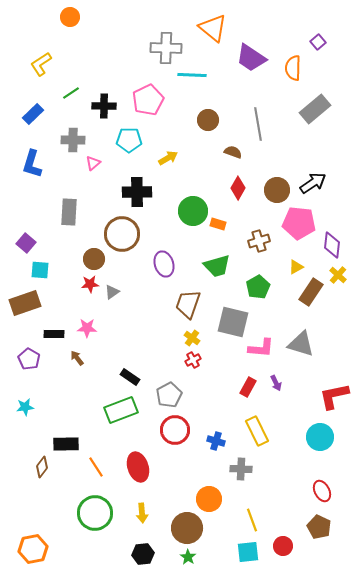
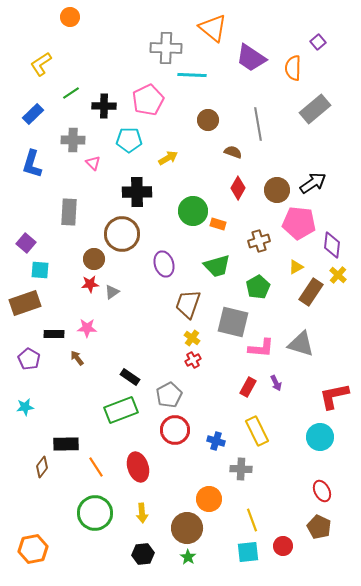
pink triangle at (93, 163): rotated 35 degrees counterclockwise
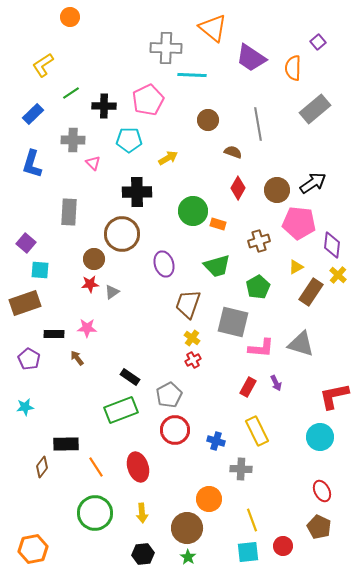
yellow L-shape at (41, 64): moved 2 px right, 1 px down
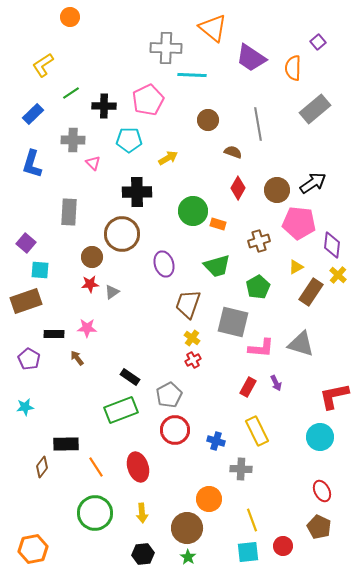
brown circle at (94, 259): moved 2 px left, 2 px up
brown rectangle at (25, 303): moved 1 px right, 2 px up
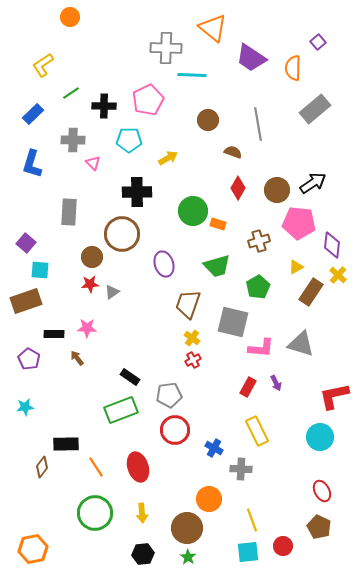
gray pentagon at (169, 395): rotated 20 degrees clockwise
blue cross at (216, 441): moved 2 px left, 7 px down; rotated 12 degrees clockwise
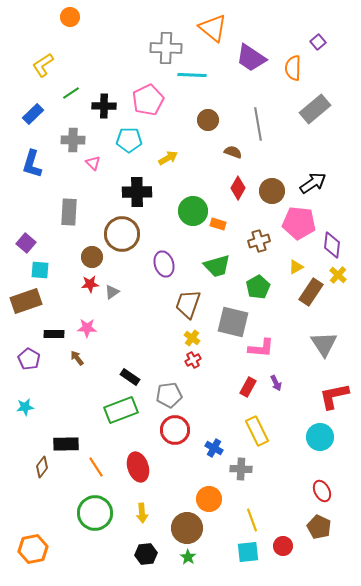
brown circle at (277, 190): moved 5 px left, 1 px down
gray triangle at (301, 344): moved 23 px right; rotated 40 degrees clockwise
black hexagon at (143, 554): moved 3 px right
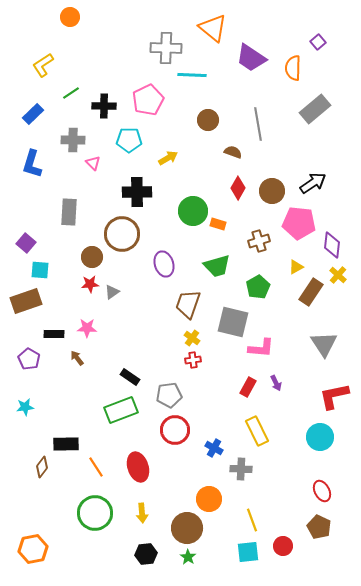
red cross at (193, 360): rotated 21 degrees clockwise
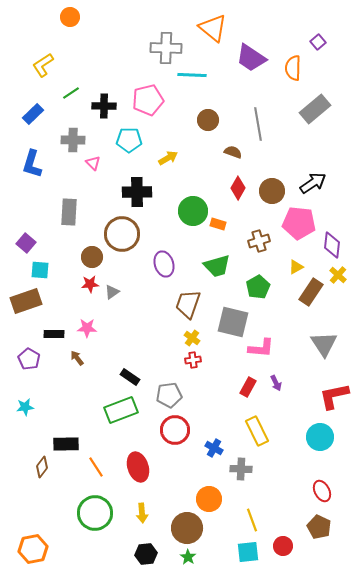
pink pentagon at (148, 100): rotated 12 degrees clockwise
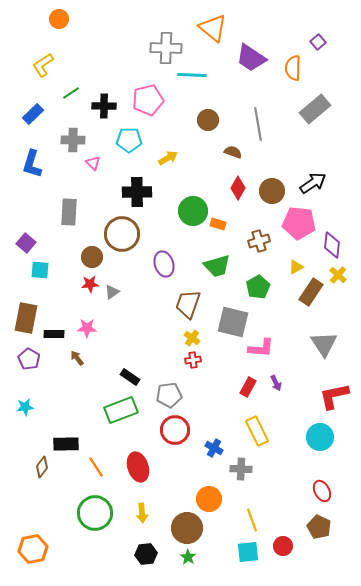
orange circle at (70, 17): moved 11 px left, 2 px down
brown rectangle at (26, 301): moved 17 px down; rotated 60 degrees counterclockwise
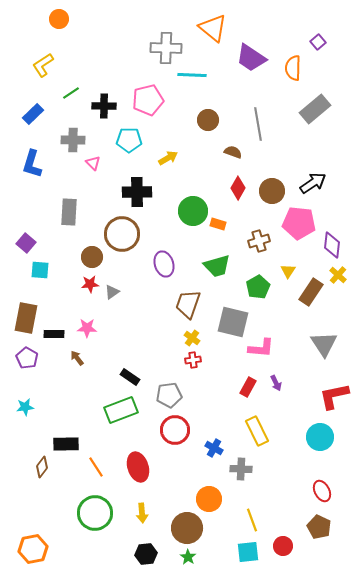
yellow triangle at (296, 267): moved 8 px left, 4 px down; rotated 28 degrees counterclockwise
purple pentagon at (29, 359): moved 2 px left, 1 px up
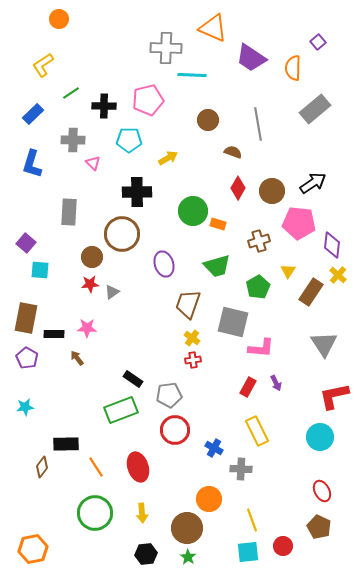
orange triangle at (213, 28): rotated 16 degrees counterclockwise
black rectangle at (130, 377): moved 3 px right, 2 px down
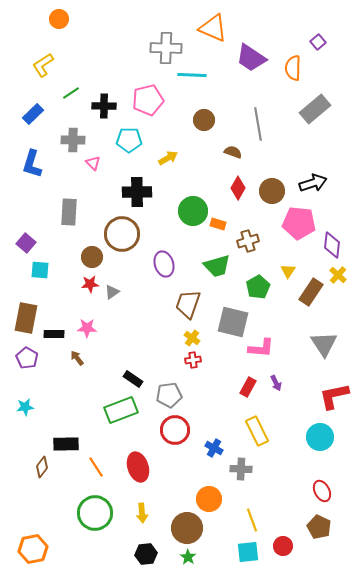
brown circle at (208, 120): moved 4 px left
black arrow at (313, 183): rotated 16 degrees clockwise
brown cross at (259, 241): moved 11 px left
